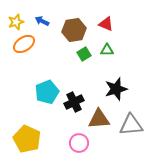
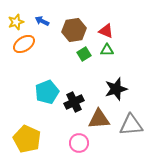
red triangle: moved 7 px down
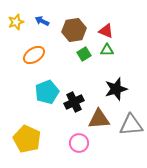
orange ellipse: moved 10 px right, 11 px down
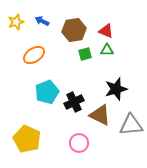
green square: moved 1 px right; rotated 16 degrees clockwise
brown triangle: moved 1 px right, 4 px up; rotated 30 degrees clockwise
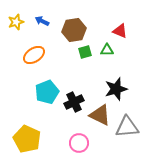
red triangle: moved 14 px right
green square: moved 2 px up
gray triangle: moved 4 px left, 2 px down
